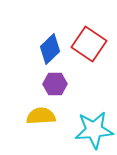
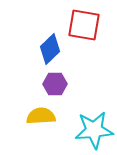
red square: moved 5 px left, 19 px up; rotated 24 degrees counterclockwise
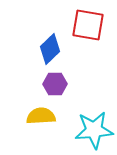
red square: moved 4 px right
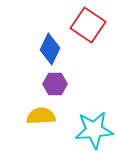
red square: rotated 24 degrees clockwise
blue diamond: rotated 20 degrees counterclockwise
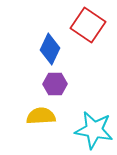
cyan star: rotated 15 degrees clockwise
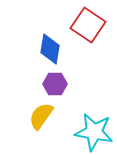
blue diamond: rotated 16 degrees counterclockwise
yellow semicircle: rotated 52 degrees counterclockwise
cyan star: moved 2 px down
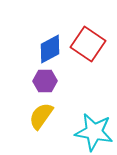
red square: moved 19 px down
blue diamond: rotated 52 degrees clockwise
purple hexagon: moved 10 px left, 3 px up
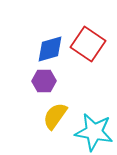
blue diamond: rotated 12 degrees clockwise
purple hexagon: moved 1 px left
yellow semicircle: moved 14 px right
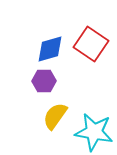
red square: moved 3 px right
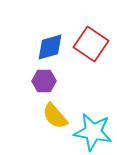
blue diamond: moved 2 px up
yellow semicircle: rotated 76 degrees counterclockwise
cyan star: moved 1 px left
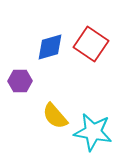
purple hexagon: moved 24 px left
